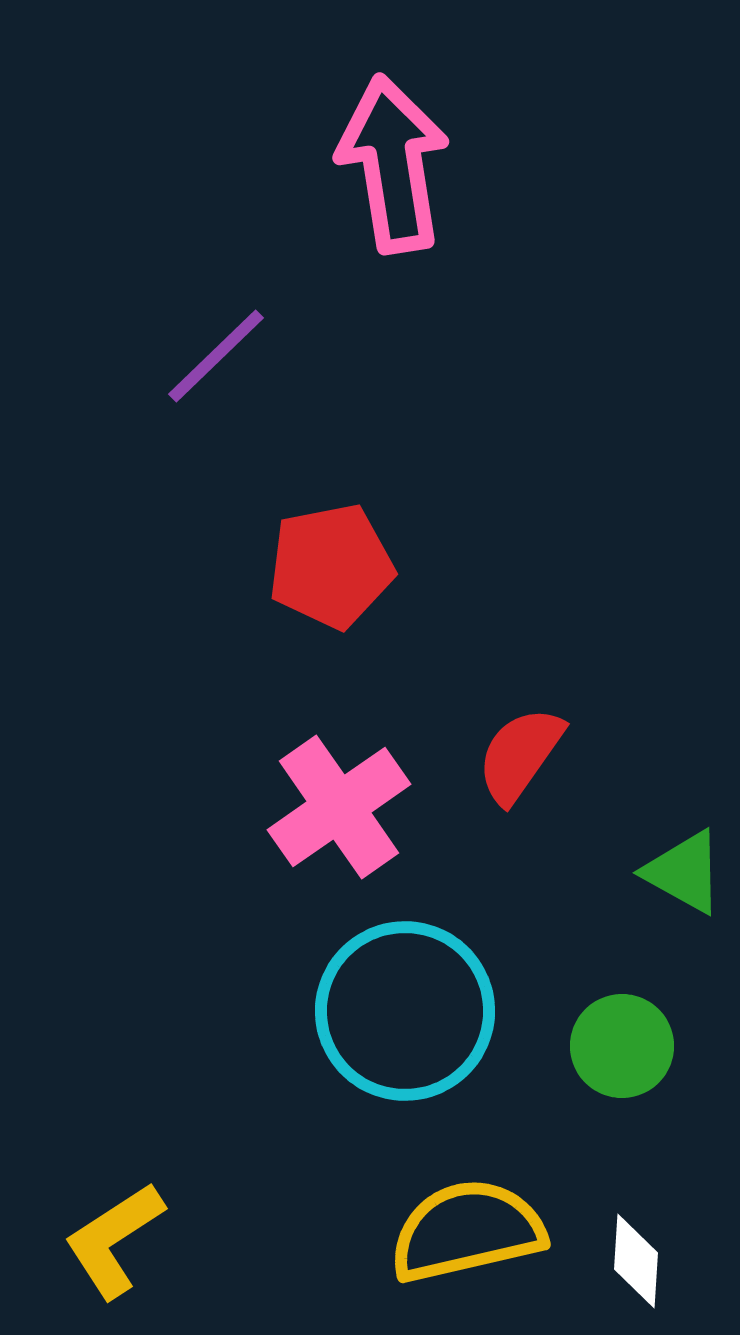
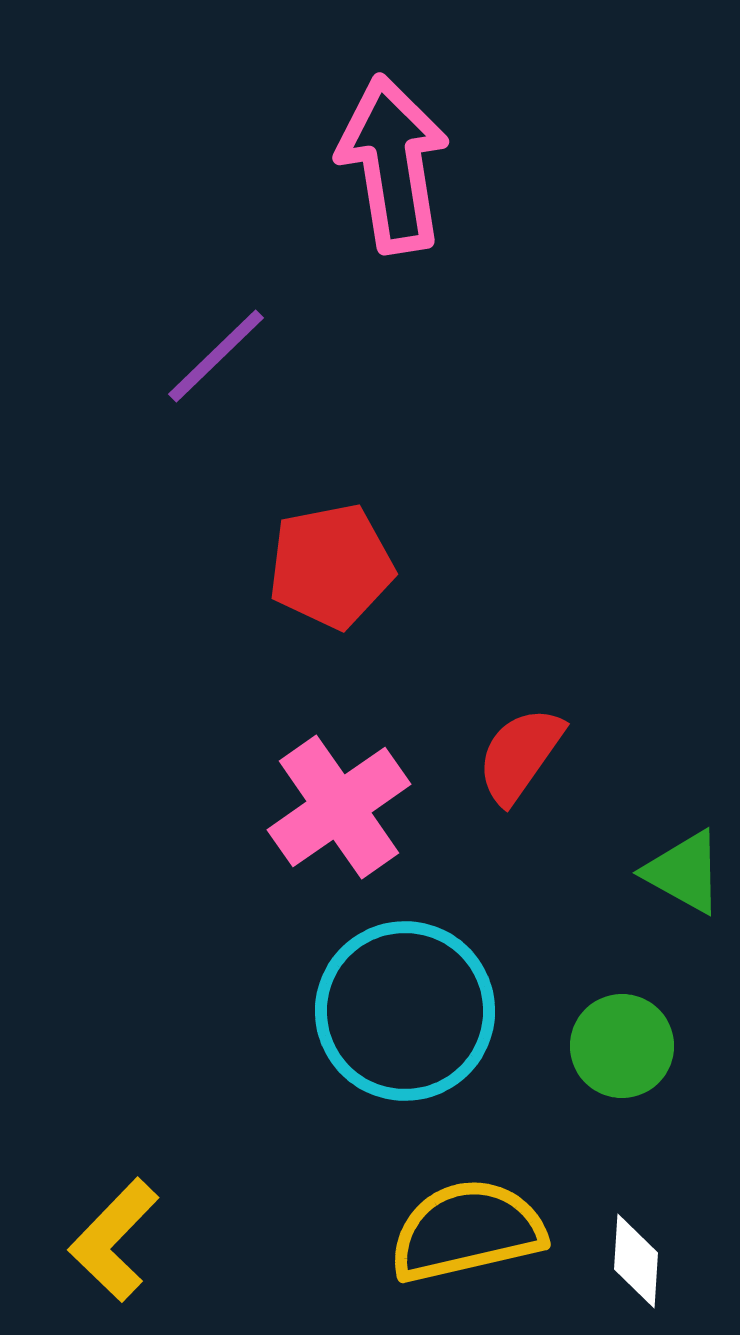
yellow L-shape: rotated 13 degrees counterclockwise
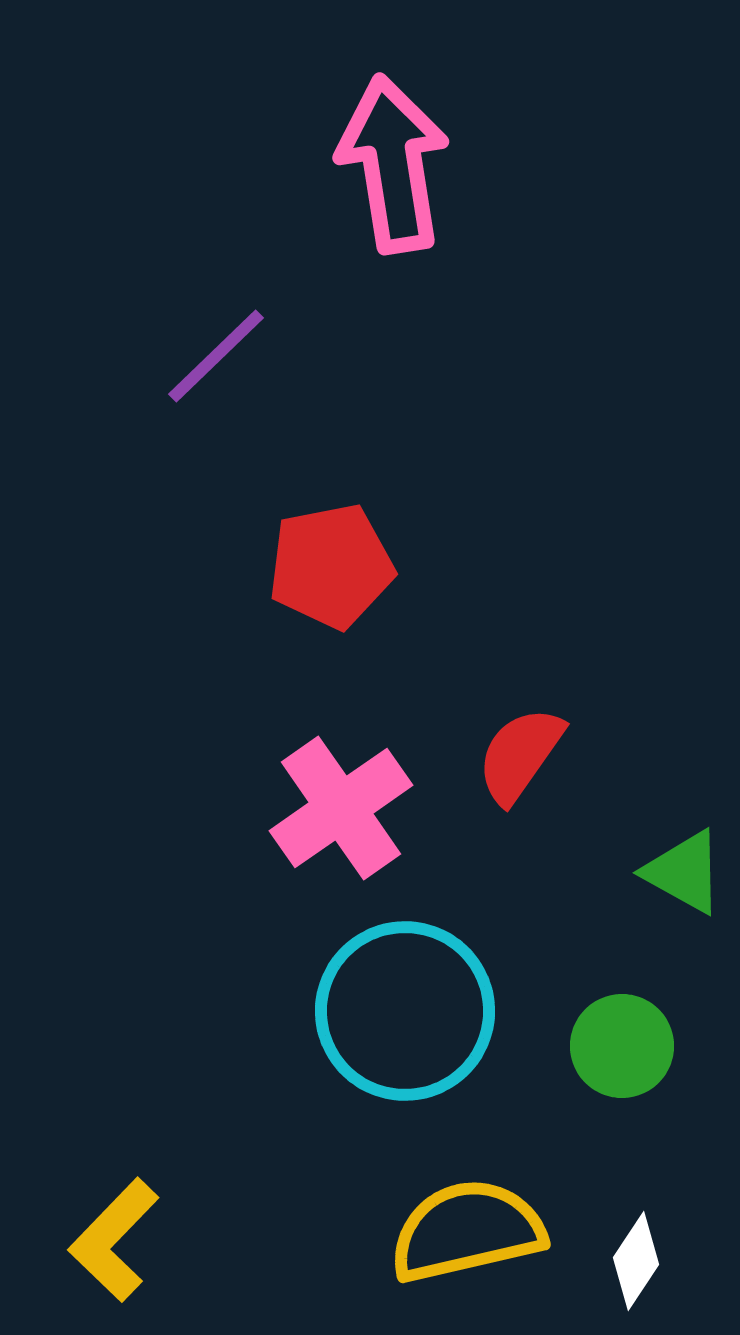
pink cross: moved 2 px right, 1 px down
white diamond: rotated 30 degrees clockwise
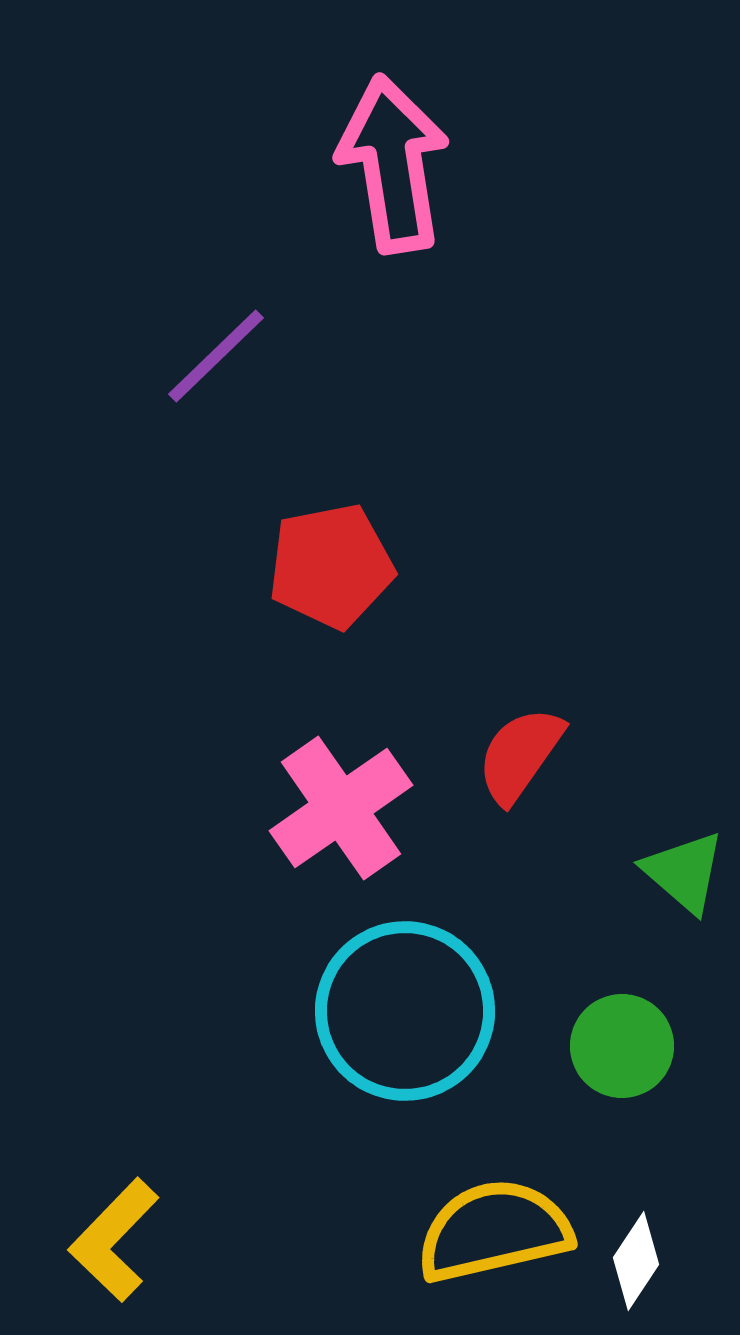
green triangle: rotated 12 degrees clockwise
yellow semicircle: moved 27 px right
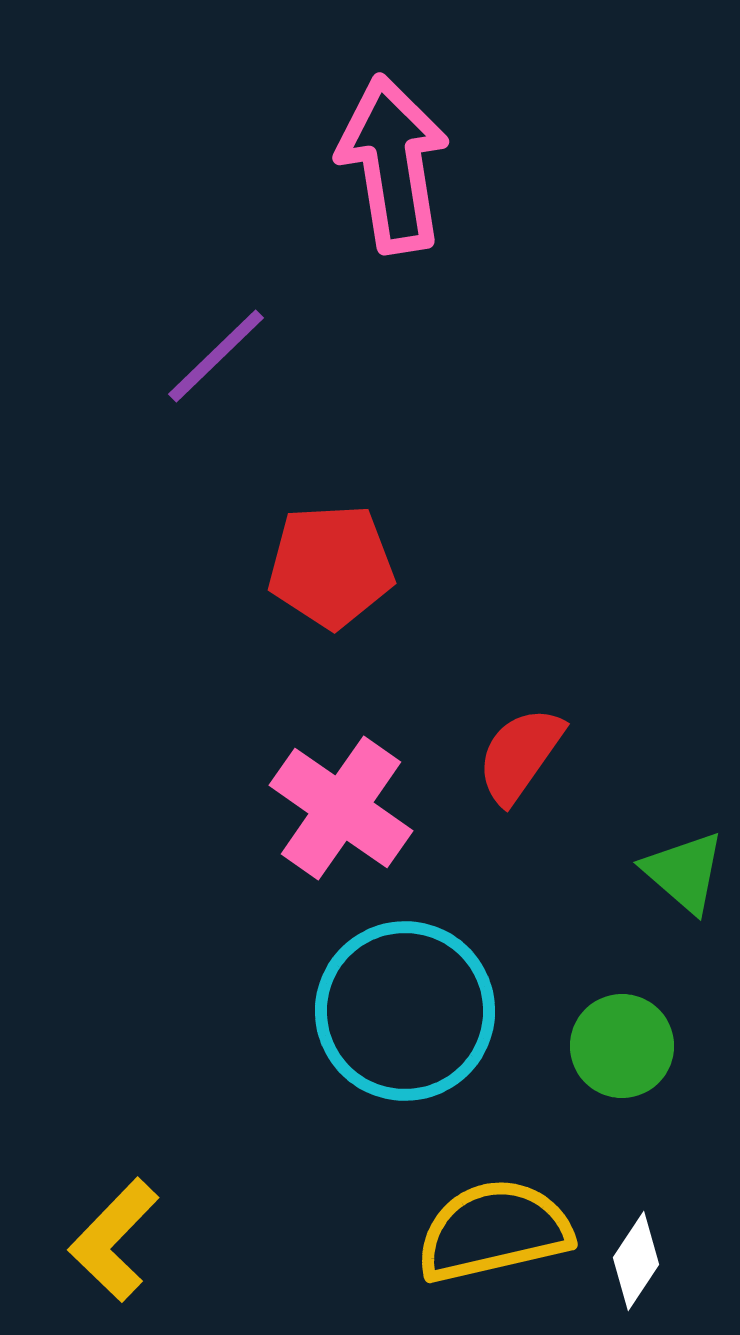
red pentagon: rotated 8 degrees clockwise
pink cross: rotated 20 degrees counterclockwise
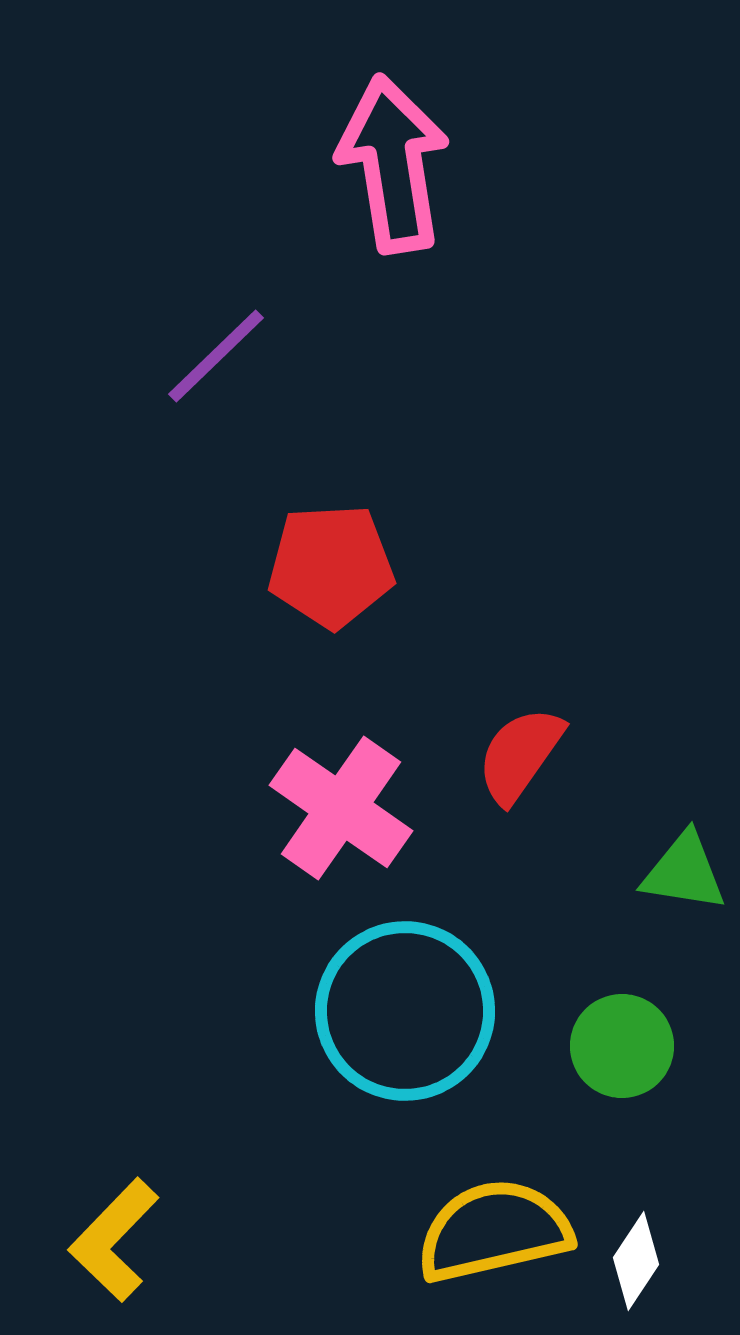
green triangle: rotated 32 degrees counterclockwise
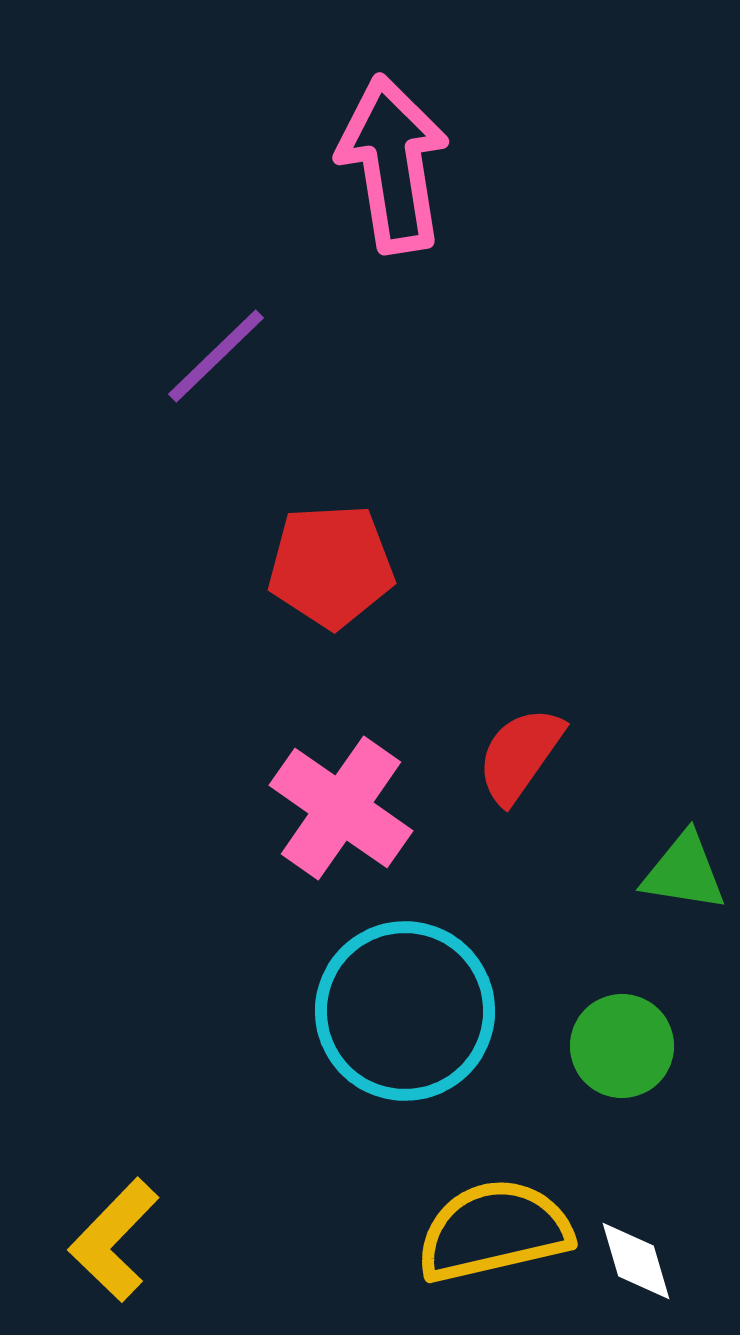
white diamond: rotated 50 degrees counterclockwise
